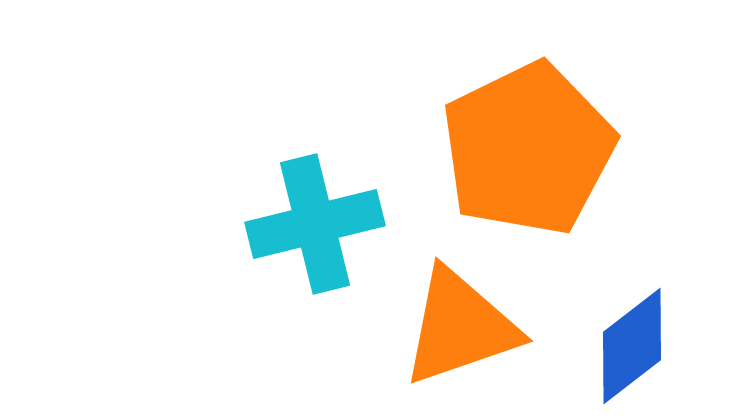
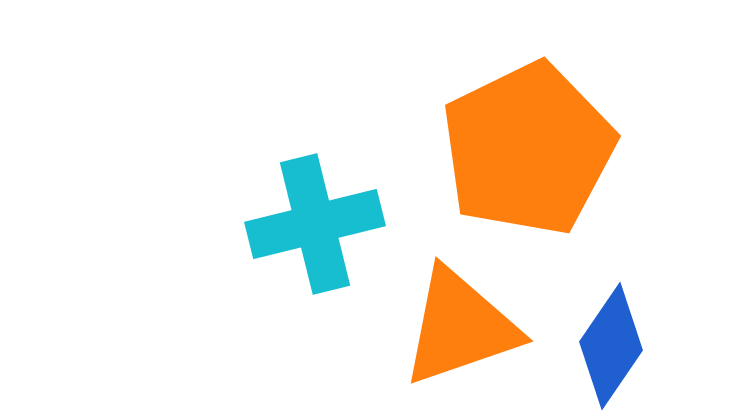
blue diamond: moved 21 px left; rotated 18 degrees counterclockwise
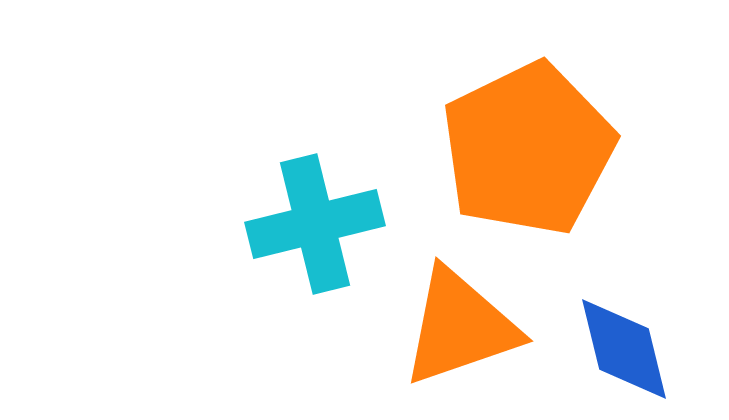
blue diamond: moved 13 px right, 3 px down; rotated 48 degrees counterclockwise
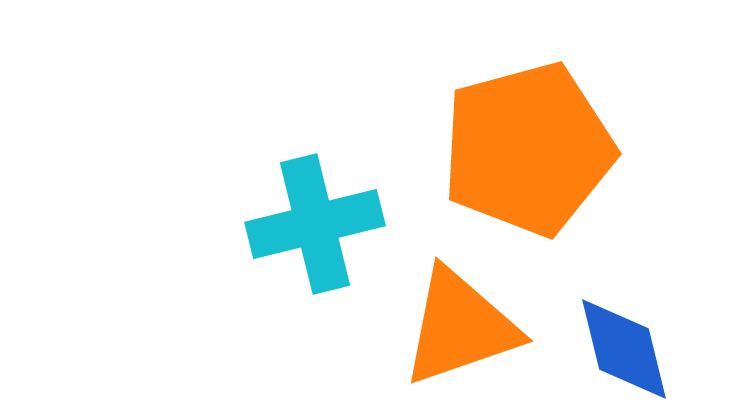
orange pentagon: rotated 11 degrees clockwise
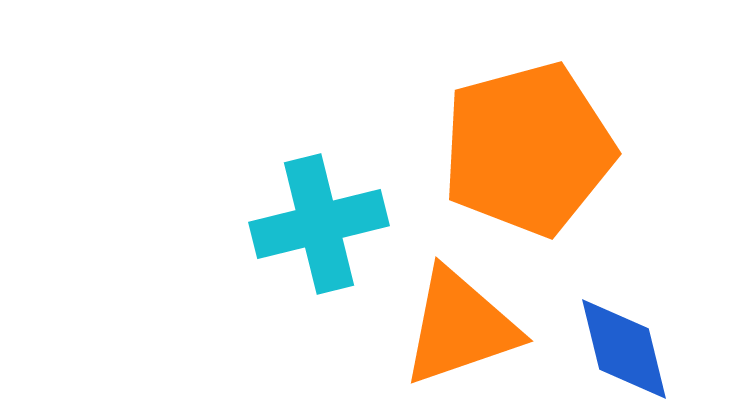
cyan cross: moved 4 px right
